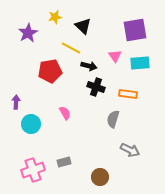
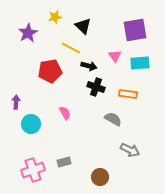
gray semicircle: rotated 102 degrees clockwise
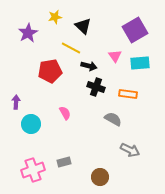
purple square: rotated 20 degrees counterclockwise
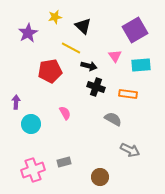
cyan rectangle: moved 1 px right, 2 px down
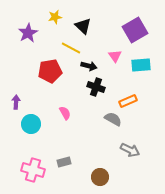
orange rectangle: moved 7 px down; rotated 30 degrees counterclockwise
pink cross: rotated 35 degrees clockwise
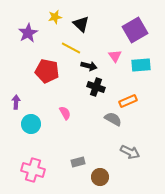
black triangle: moved 2 px left, 2 px up
red pentagon: moved 3 px left; rotated 20 degrees clockwise
gray arrow: moved 2 px down
gray rectangle: moved 14 px right
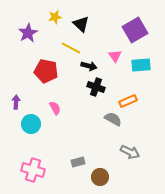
red pentagon: moved 1 px left
pink semicircle: moved 10 px left, 5 px up
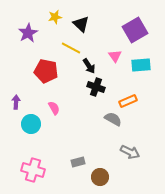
black arrow: rotated 42 degrees clockwise
pink semicircle: moved 1 px left
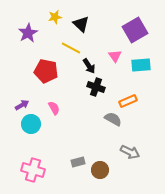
purple arrow: moved 6 px right, 3 px down; rotated 56 degrees clockwise
brown circle: moved 7 px up
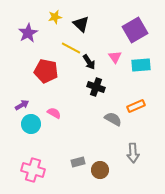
pink triangle: moved 1 px down
black arrow: moved 4 px up
orange rectangle: moved 8 px right, 5 px down
pink semicircle: moved 5 px down; rotated 32 degrees counterclockwise
gray arrow: moved 3 px right, 1 px down; rotated 60 degrees clockwise
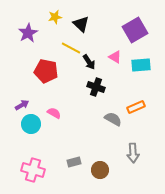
pink triangle: rotated 24 degrees counterclockwise
orange rectangle: moved 1 px down
gray rectangle: moved 4 px left
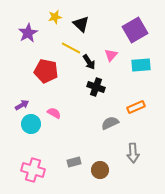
pink triangle: moved 4 px left, 2 px up; rotated 40 degrees clockwise
gray semicircle: moved 3 px left, 4 px down; rotated 54 degrees counterclockwise
